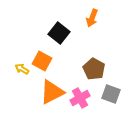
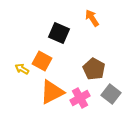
orange arrow: rotated 126 degrees clockwise
black square: rotated 15 degrees counterclockwise
gray square: rotated 18 degrees clockwise
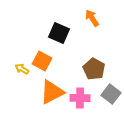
pink cross: rotated 30 degrees clockwise
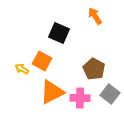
orange arrow: moved 3 px right, 2 px up
gray square: moved 1 px left
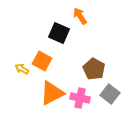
orange arrow: moved 15 px left
orange triangle: moved 1 px down
pink cross: rotated 12 degrees clockwise
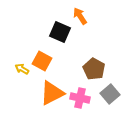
black square: moved 1 px right, 1 px up
gray square: rotated 12 degrees clockwise
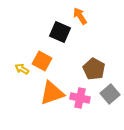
orange triangle: rotated 8 degrees clockwise
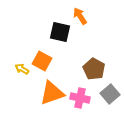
black square: rotated 10 degrees counterclockwise
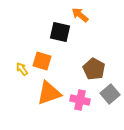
orange arrow: moved 1 px up; rotated 18 degrees counterclockwise
orange square: rotated 12 degrees counterclockwise
yellow arrow: rotated 24 degrees clockwise
orange triangle: moved 3 px left
pink cross: moved 2 px down
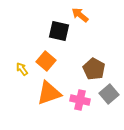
black square: moved 1 px left, 1 px up
orange square: moved 4 px right; rotated 24 degrees clockwise
gray square: moved 1 px left
